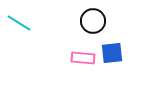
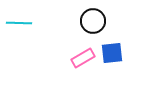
cyan line: rotated 30 degrees counterclockwise
pink rectangle: rotated 35 degrees counterclockwise
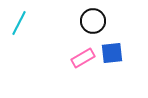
cyan line: rotated 65 degrees counterclockwise
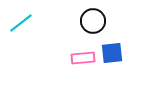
cyan line: moved 2 px right; rotated 25 degrees clockwise
pink rectangle: rotated 25 degrees clockwise
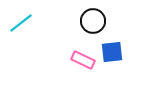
blue square: moved 1 px up
pink rectangle: moved 2 px down; rotated 30 degrees clockwise
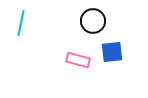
cyan line: rotated 40 degrees counterclockwise
pink rectangle: moved 5 px left; rotated 10 degrees counterclockwise
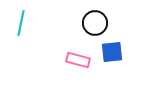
black circle: moved 2 px right, 2 px down
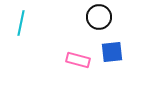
black circle: moved 4 px right, 6 px up
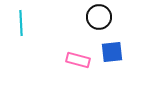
cyan line: rotated 15 degrees counterclockwise
